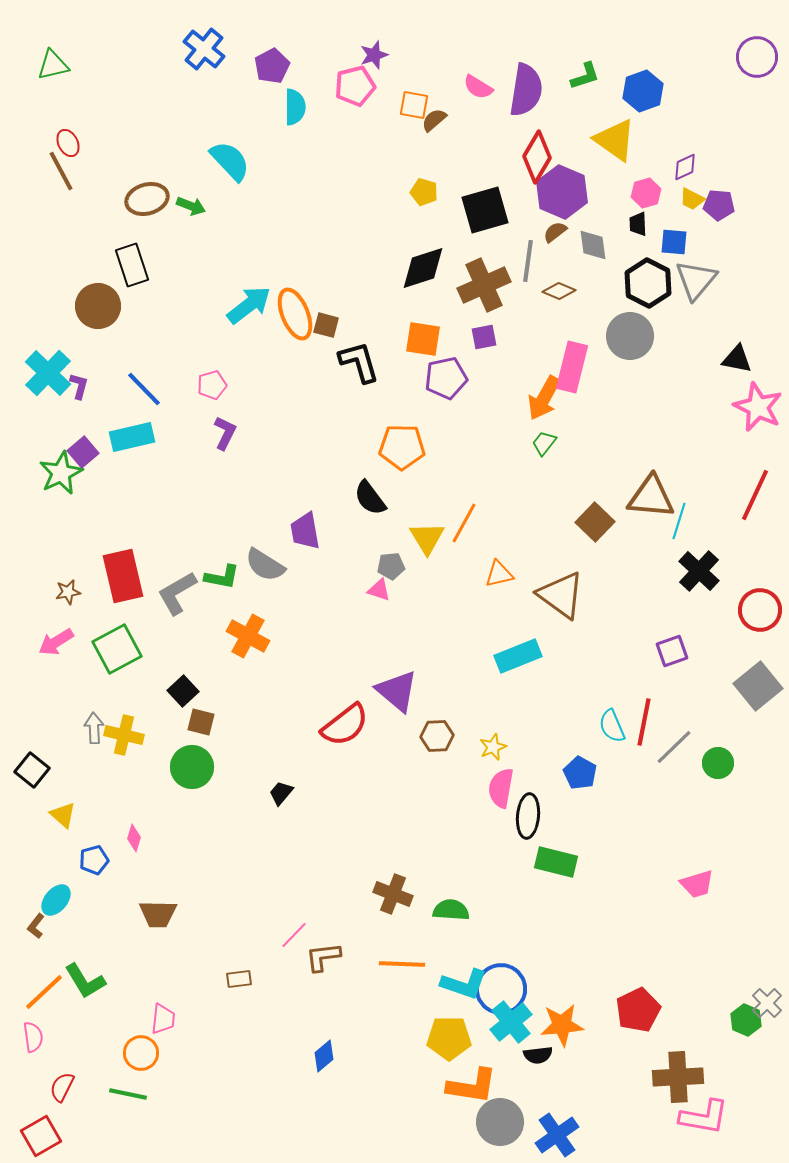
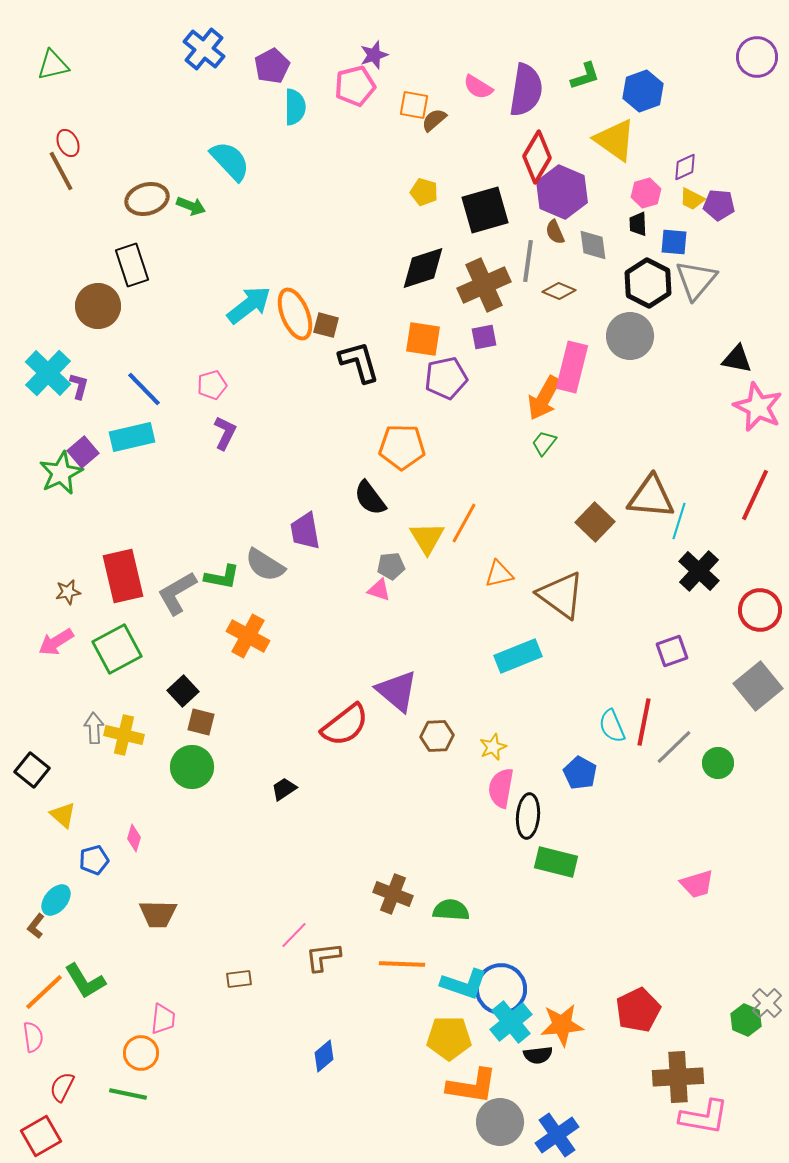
brown semicircle at (555, 232): rotated 75 degrees counterclockwise
black trapezoid at (281, 793): moved 3 px right, 4 px up; rotated 16 degrees clockwise
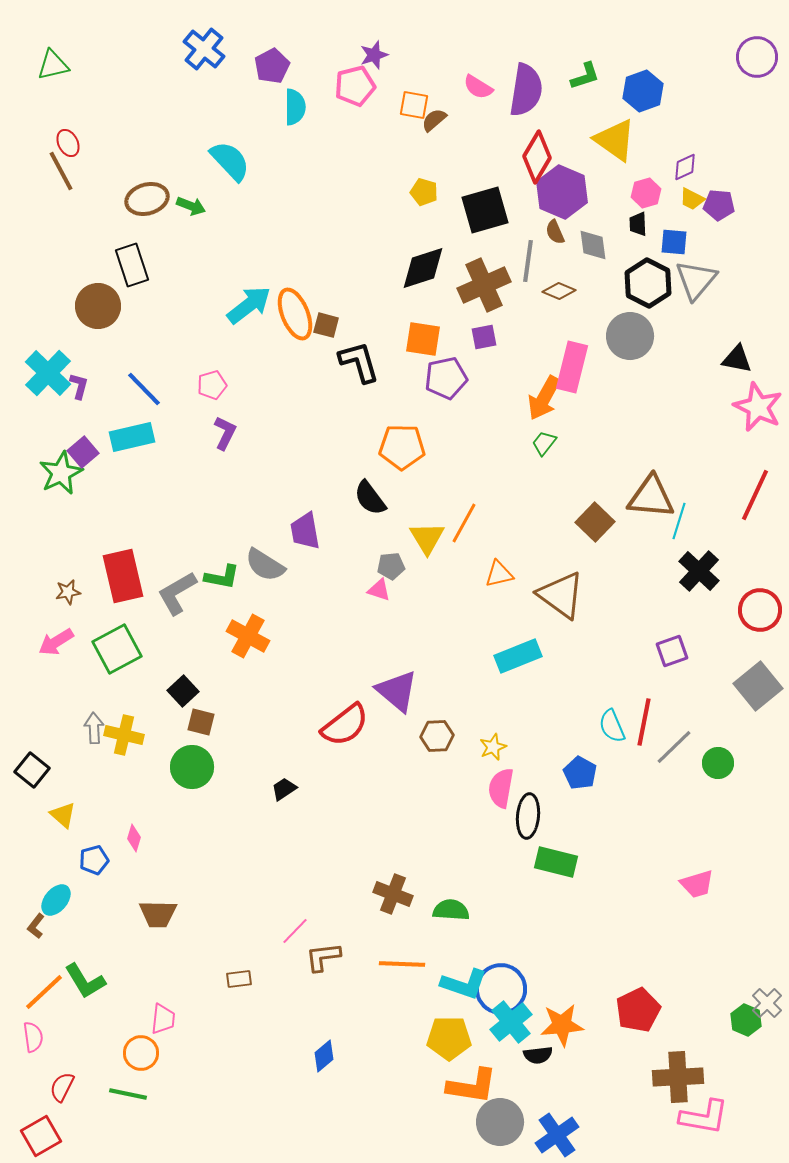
pink line at (294, 935): moved 1 px right, 4 px up
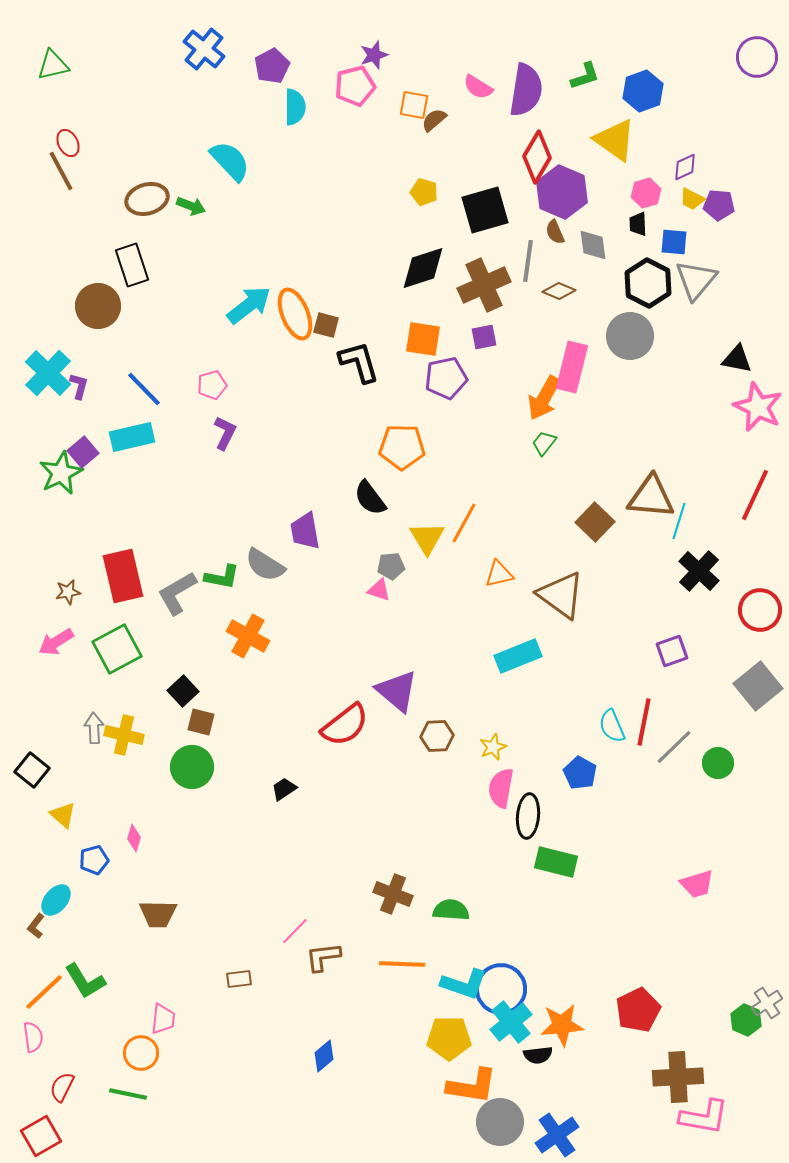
gray cross at (767, 1003): rotated 12 degrees clockwise
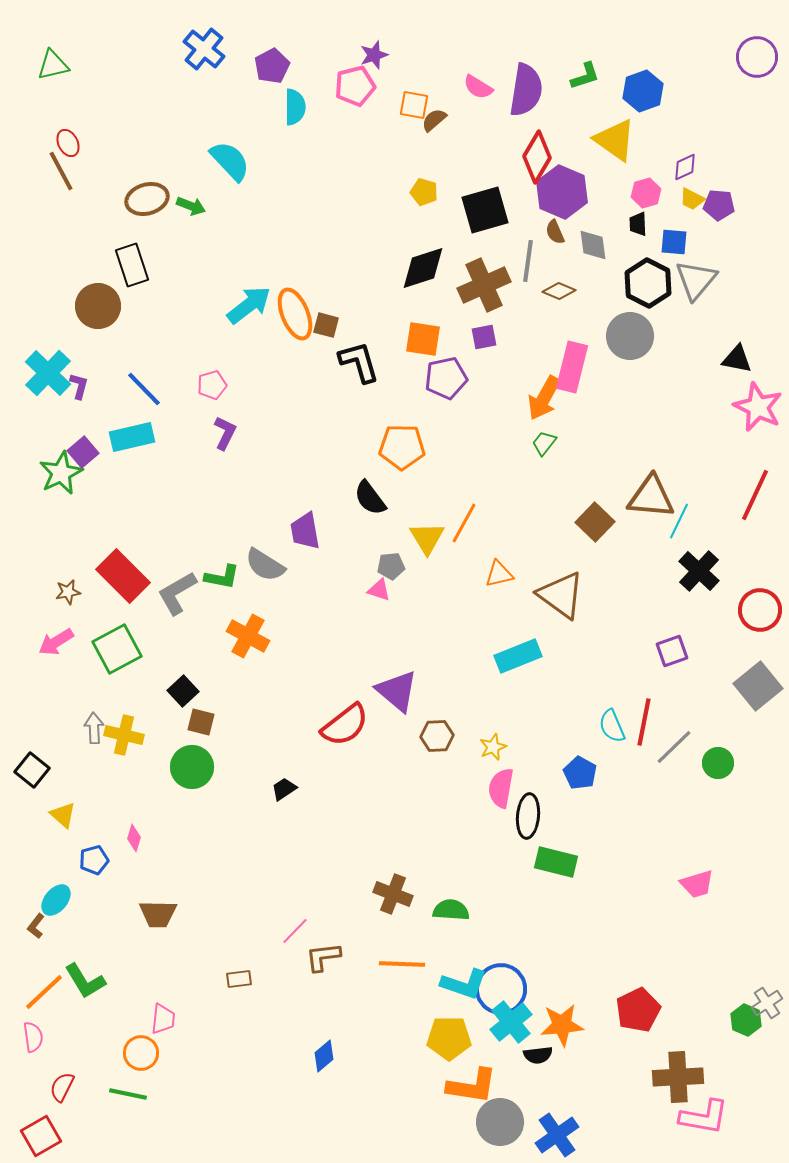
cyan line at (679, 521): rotated 9 degrees clockwise
red rectangle at (123, 576): rotated 32 degrees counterclockwise
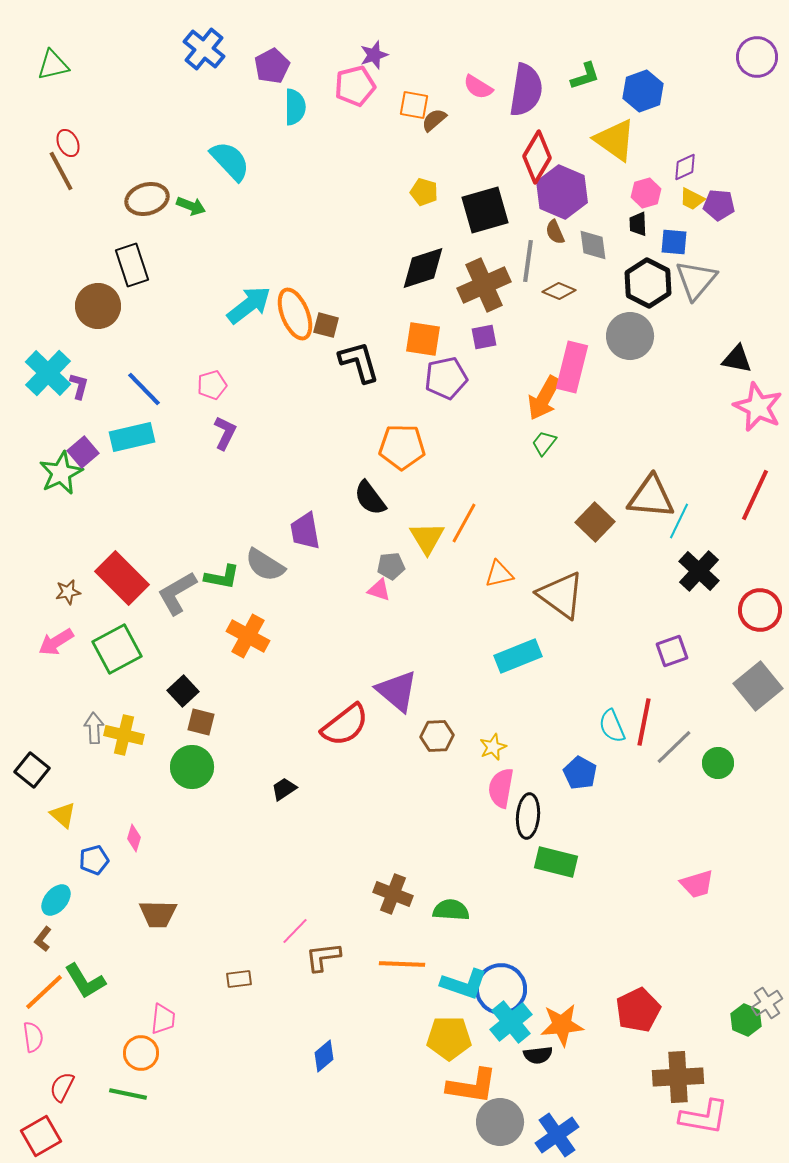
red rectangle at (123, 576): moved 1 px left, 2 px down
brown L-shape at (36, 926): moved 7 px right, 13 px down
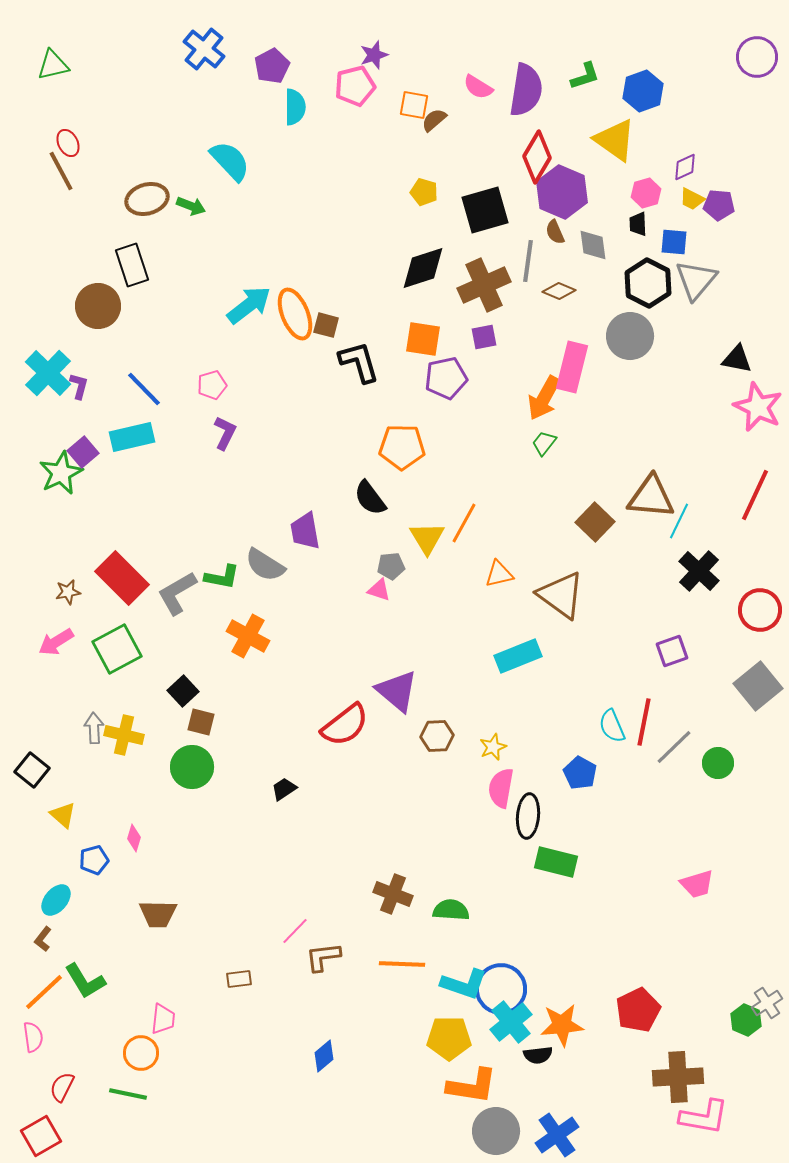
gray circle at (500, 1122): moved 4 px left, 9 px down
